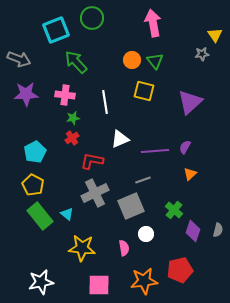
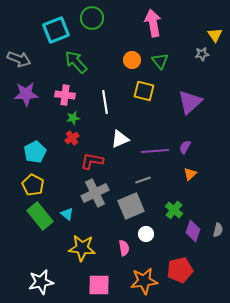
green triangle: moved 5 px right
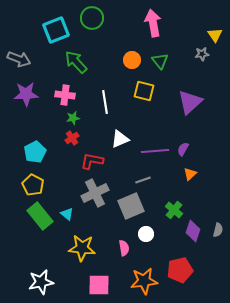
purple semicircle: moved 2 px left, 2 px down
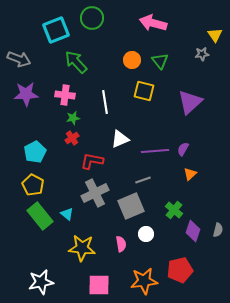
pink arrow: rotated 64 degrees counterclockwise
pink semicircle: moved 3 px left, 4 px up
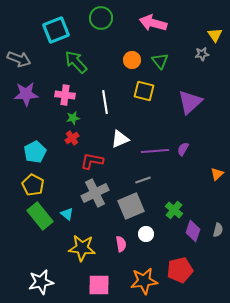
green circle: moved 9 px right
orange triangle: moved 27 px right
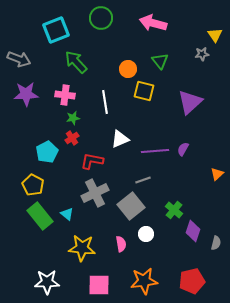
orange circle: moved 4 px left, 9 px down
cyan pentagon: moved 12 px right
gray square: rotated 16 degrees counterclockwise
gray semicircle: moved 2 px left, 13 px down
red pentagon: moved 12 px right, 11 px down
white star: moved 6 px right; rotated 10 degrees clockwise
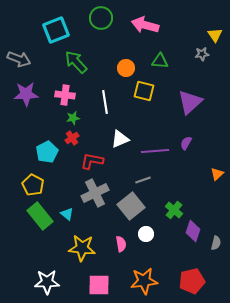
pink arrow: moved 8 px left, 2 px down
green triangle: rotated 48 degrees counterclockwise
orange circle: moved 2 px left, 1 px up
purple semicircle: moved 3 px right, 6 px up
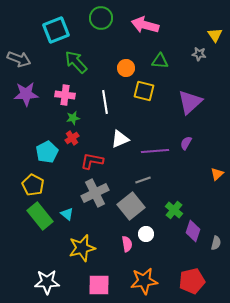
gray star: moved 3 px left; rotated 16 degrees clockwise
pink semicircle: moved 6 px right
yellow star: rotated 20 degrees counterclockwise
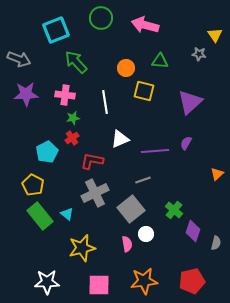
gray square: moved 3 px down
